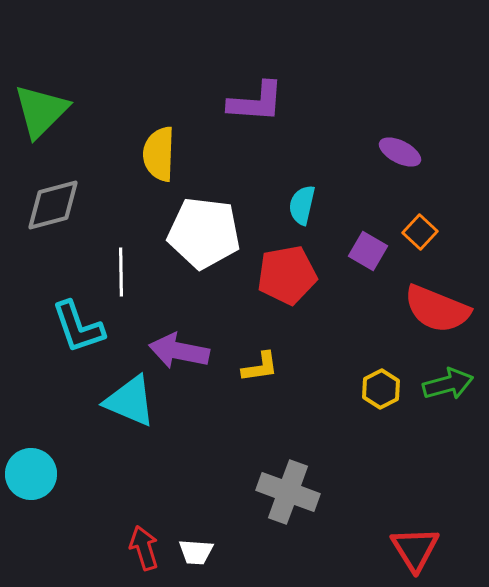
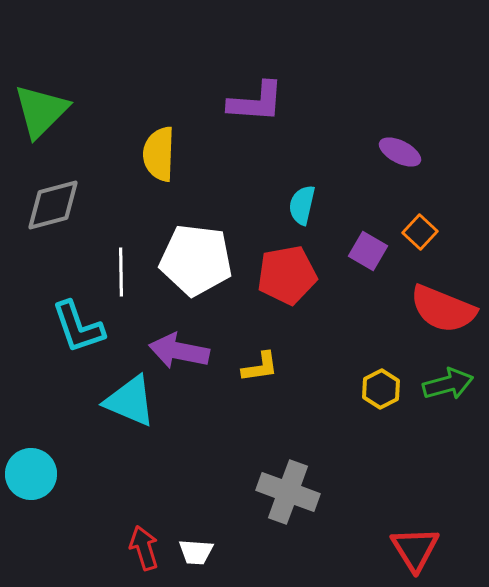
white pentagon: moved 8 px left, 27 px down
red semicircle: moved 6 px right
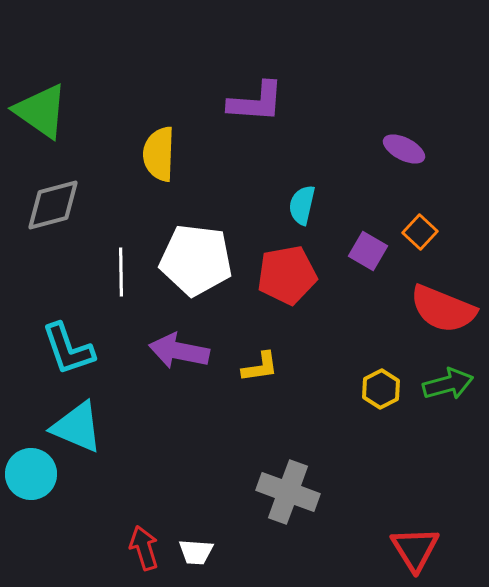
green triangle: rotated 40 degrees counterclockwise
purple ellipse: moved 4 px right, 3 px up
cyan L-shape: moved 10 px left, 22 px down
cyan triangle: moved 53 px left, 26 px down
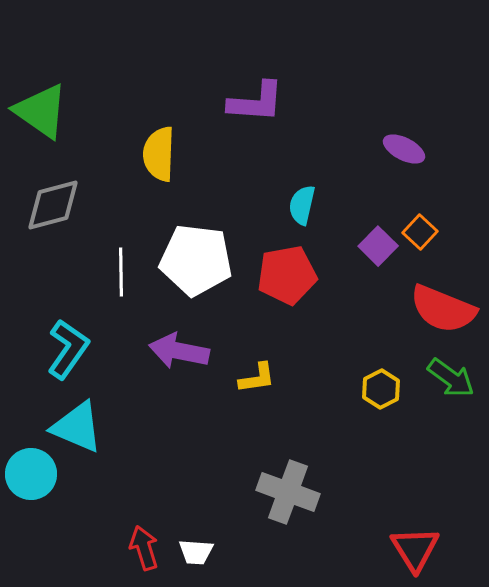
purple square: moved 10 px right, 5 px up; rotated 15 degrees clockwise
cyan L-shape: rotated 126 degrees counterclockwise
yellow L-shape: moved 3 px left, 11 px down
green arrow: moved 3 px right, 6 px up; rotated 51 degrees clockwise
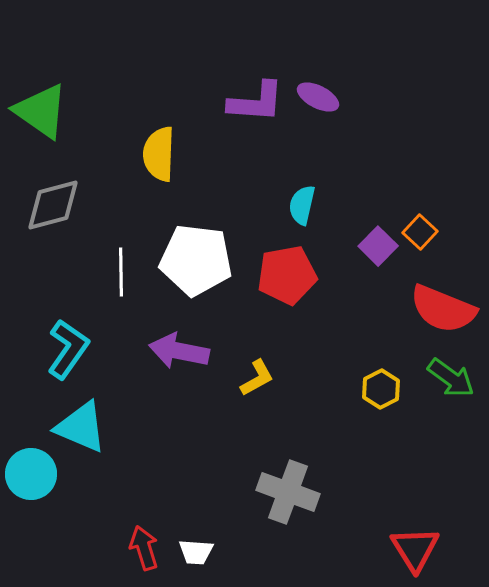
purple ellipse: moved 86 px left, 52 px up
yellow L-shape: rotated 21 degrees counterclockwise
cyan triangle: moved 4 px right
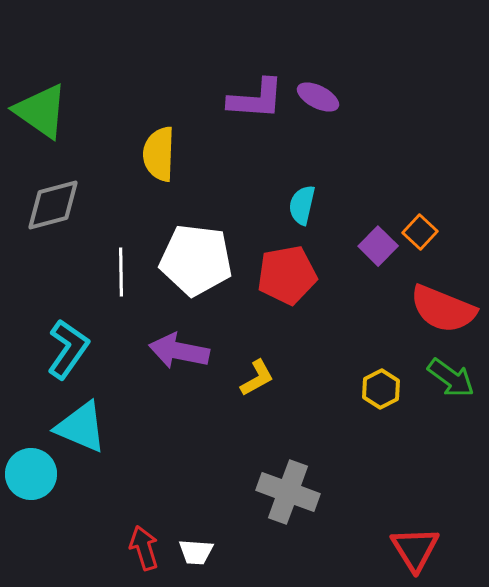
purple L-shape: moved 3 px up
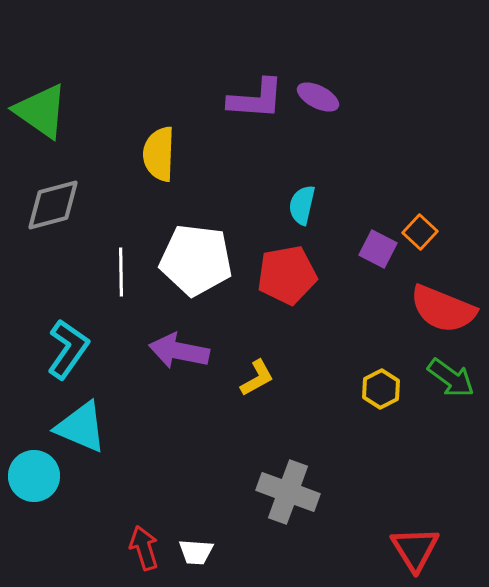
purple square: moved 3 px down; rotated 18 degrees counterclockwise
cyan circle: moved 3 px right, 2 px down
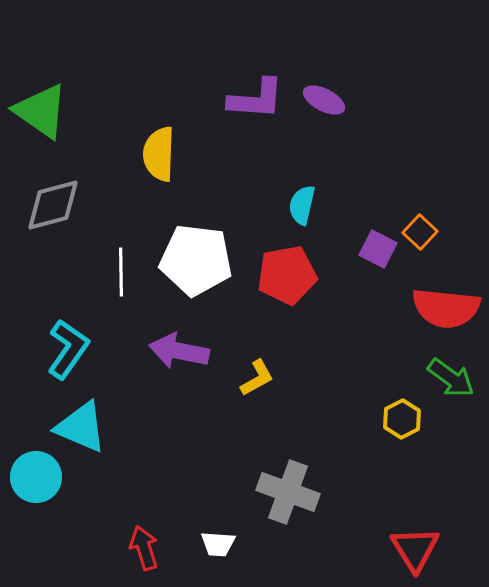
purple ellipse: moved 6 px right, 3 px down
red semicircle: moved 3 px right, 1 px up; rotated 16 degrees counterclockwise
yellow hexagon: moved 21 px right, 30 px down
cyan circle: moved 2 px right, 1 px down
white trapezoid: moved 22 px right, 8 px up
